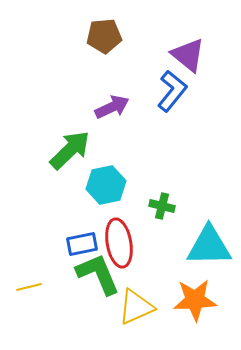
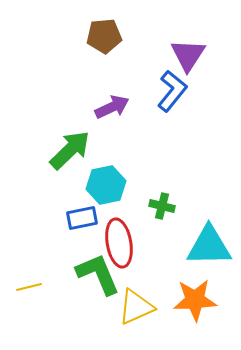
purple triangle: rotated 24 degrees clockwise
blue rectangle: moved 26 px up
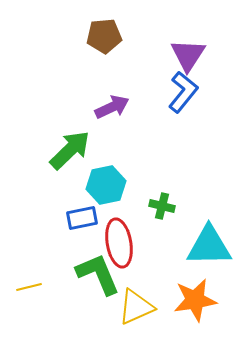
blue L-shape: moved 11 px right, 1 px down
orange star: rotated 6 degrees counterclockwise
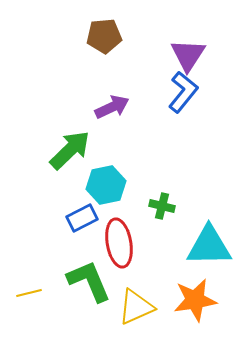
blue rectangle: rotated 16 degrees counterclockwise
green L-shape: moved 9 px left, 7 px down
yellow line: moved 6 px down
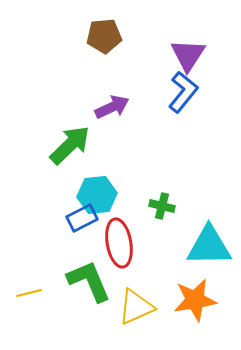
green arrow: moved 5 px up
cyan hexagon: moved 9 px left, 10 px down; rotated 6 degrees clockwise
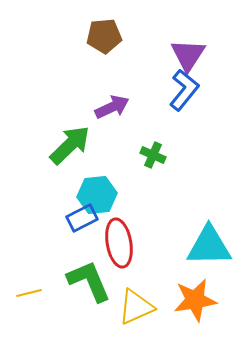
blue L-shape: moved 1 px right, 2 px up
green cross: moved 9 px left, 51 px up; rotated 10 degrees clockwise
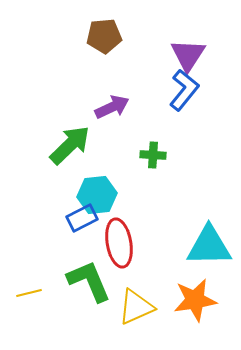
green cross: rotated 20 degrees counterclockwise
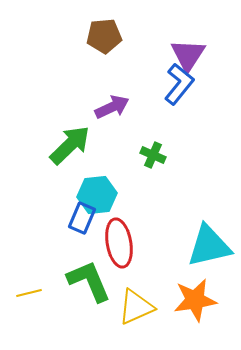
blue L-shape: moved 5 px left, 6 px up
green cross: rotated 20 degrees clockwise
blue rectangle: rotated 40 degrees counterclockwise
cyan triangle: rotated 12 degrees counterclockwise
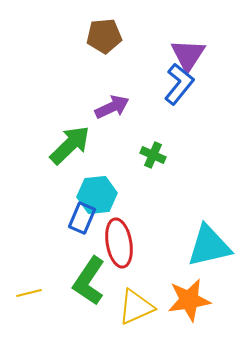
green L-shape: rotated 123 degrees counterclockwise
orange star: moved 6 px left
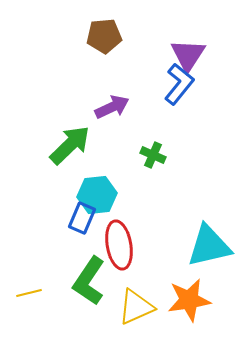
red ellipse: moved 2 px down
